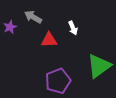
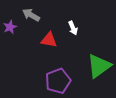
gray arrow: moved 2 px left, 2 px up
red triangle: rotated 12 degrees clockwise
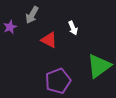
gray arrow: moved 1 px right; rotated 90 degrees counterclockwise
red triangle: rotated 18 degrees clockwise
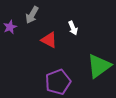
purple pentagon: moved 1 px down
